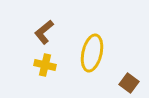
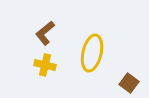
brown L-shape: moved 1 px right, 1 px down
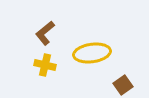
yellow ellipse: rotated 69 degrees clockwise
brown square: moved 6 px left, 2 px down; rotated 18 degrees clockwise
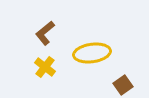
yellow cross: moved 2 px down; rotated 25 degrees clockwise
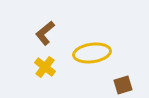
brown square: rotated 18 degrees clockwise
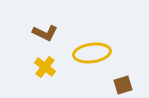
brown L-shape: rotated 115 degrees counterclockwise
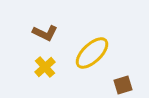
yellow ellipse: rotated 36 degrees counterclockwise
yellow cross: rotated 10 degrees clockwise
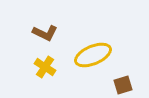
yellow ellipse: moved 1 px right, 2 px down; rotated 21 degrees clockwise
yellow cross: rotated 15 degrees counterclockwise
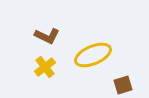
brown L-shape: moved 2 px right, 3 px down
yellow cross: rotated 20 degrees clockwise
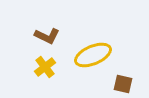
brown square: moved 1 px up; rotated 30 degrees clockwise
